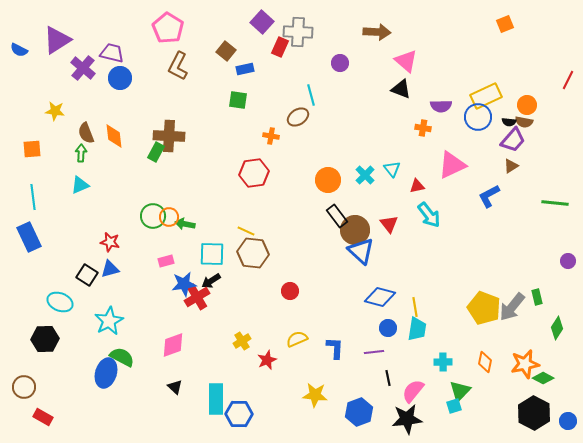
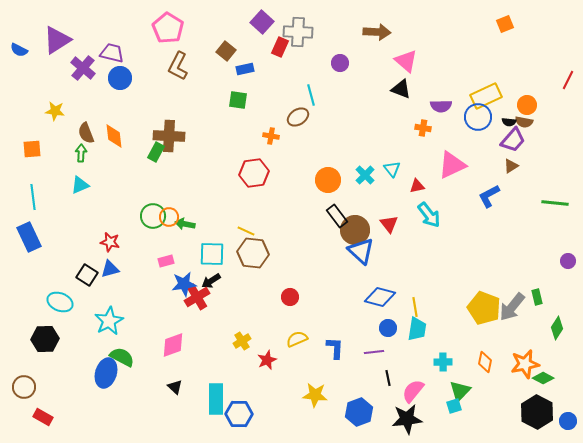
red circle at (290, 291): moved 6 px down
black hexagon at (534, 413): moved 3 px right, 1 px up
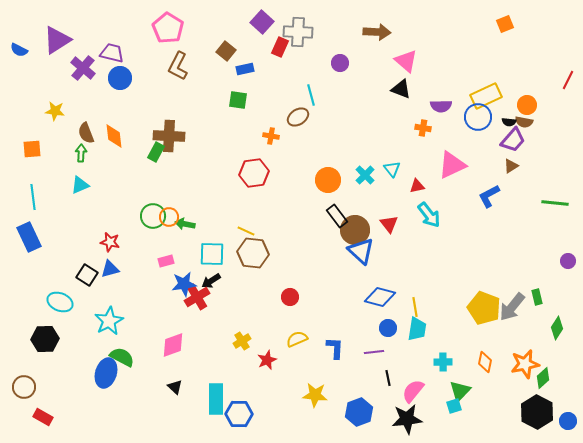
green diamond at (543, 378): rotated 70 degrees counterclockwise
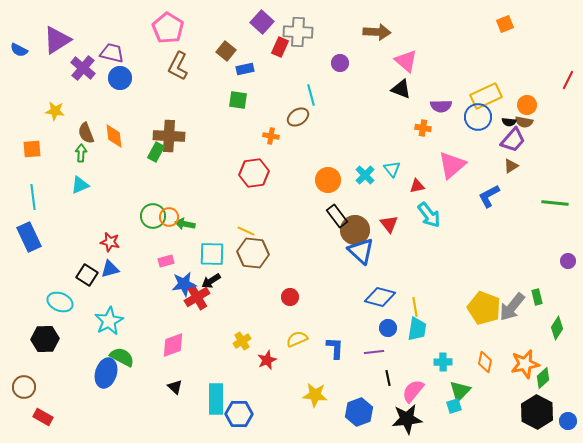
pink triangle at (452, 165): rotated 16 degrees counterclockwise
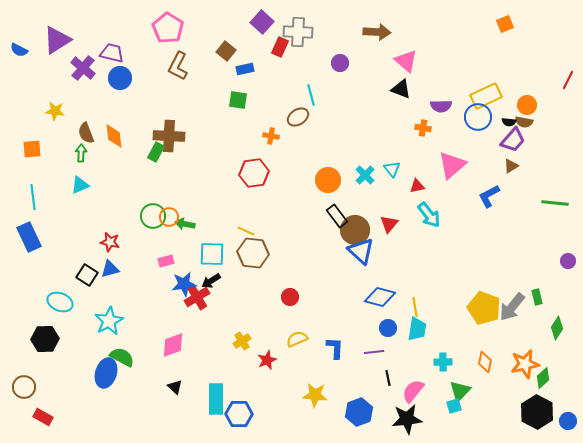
red triangle at (389, 224): rotated 18 degrees clockwise
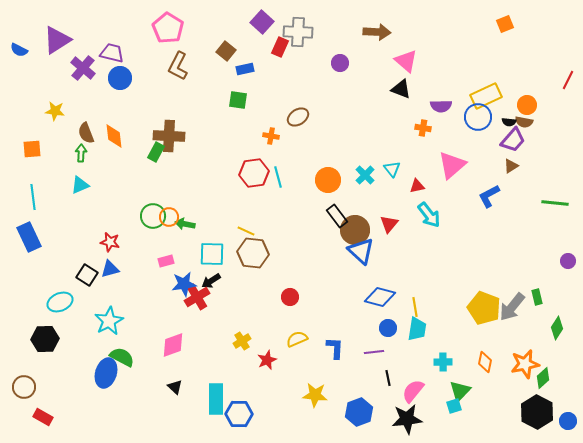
cyan line at (311, 95): moved 33 px left, 82 px down
cyan ellipse at (60, 302): rotated 45 degrees counterclockwise
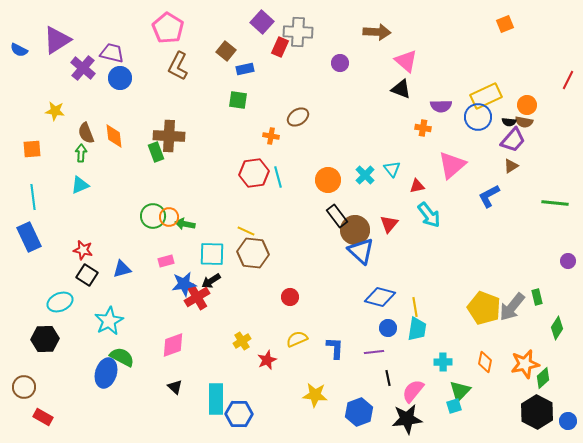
green rectangle at (156, 152): rotated 48 degrees counterclockwise
red star at (110, 242): moved 27 px left, 8 px down
blue triangle at (110, 269): moved 12 px right
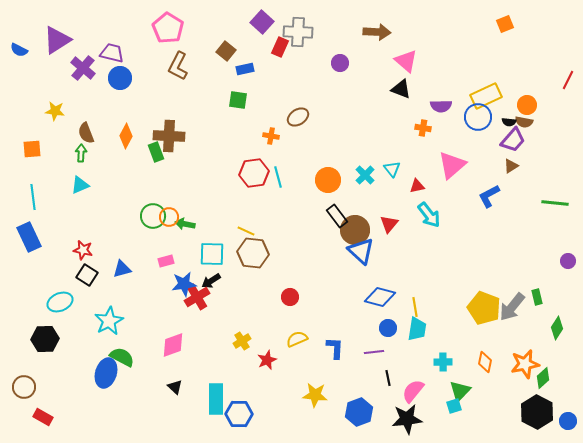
orange diamond at (114, 136): moved 12 px right; rotated 35 degrees clockwise
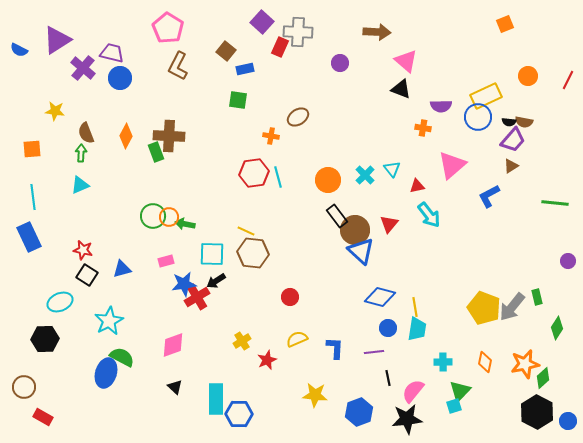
orange circle at (527, 105): moved 1 px right, 29 px up
black arrow at (211, 281): moved 5 px right
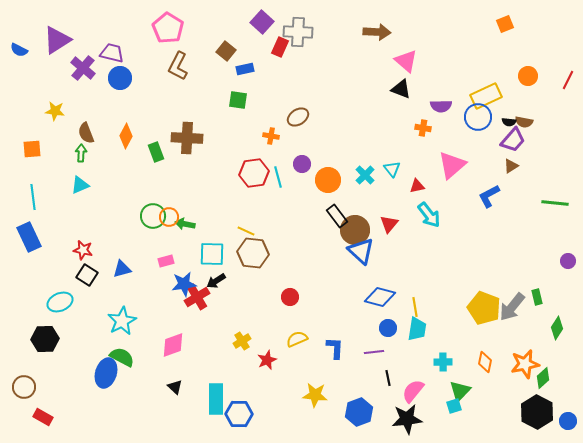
purple circle at (340, 63): moved 38 px left, 101 px down
brown cross at (169, 136): moved 18 px right, 2 px down
cyan star at (109, 321): moved 13 px right
